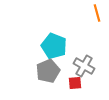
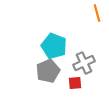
gray cross: moved 3 px up; rotated 35 degrees clockwise
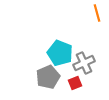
cyan pentagon: moved 6 px right, 7 px down
gray pentagon: moved 6 px down
red square: rotated 16 degrees counterclockwise
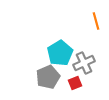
orange line: moved 1 px left, 8 px down
cyan pentagon: rotated 20 degrees clockwise
